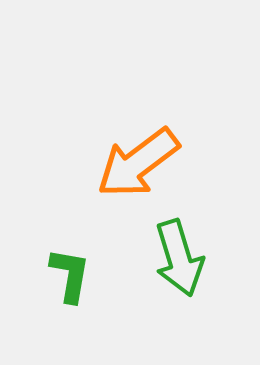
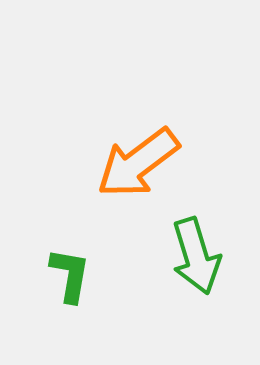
green arrow: moved 17 px right, 2 px up
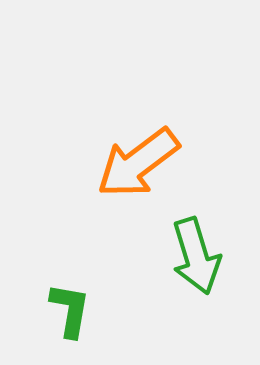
green L-shape: moved 35 px down
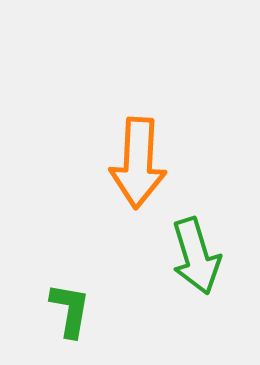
orange arrow: rotated 50 degrees counterclockwise
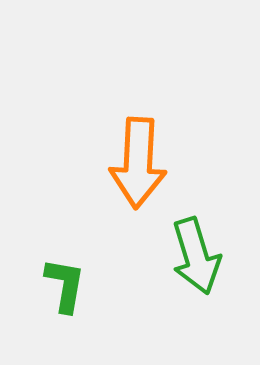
green L-shape: moved 5 px left, 25 px up
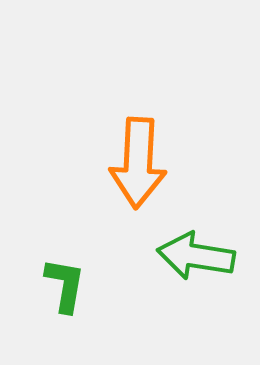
green arrow: rotated 116 degrees clockwise
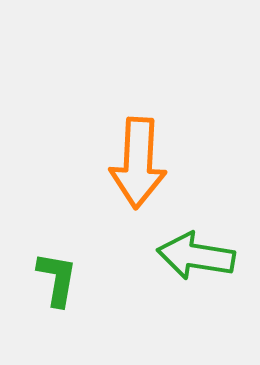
green L-shape: moved 8 px left, 6 px up
